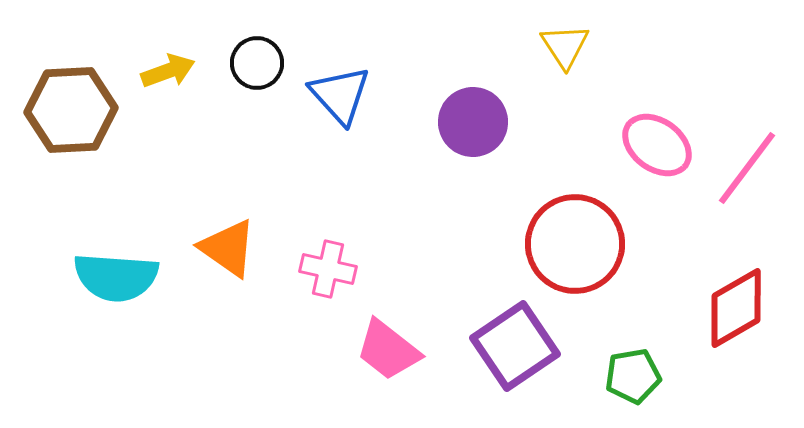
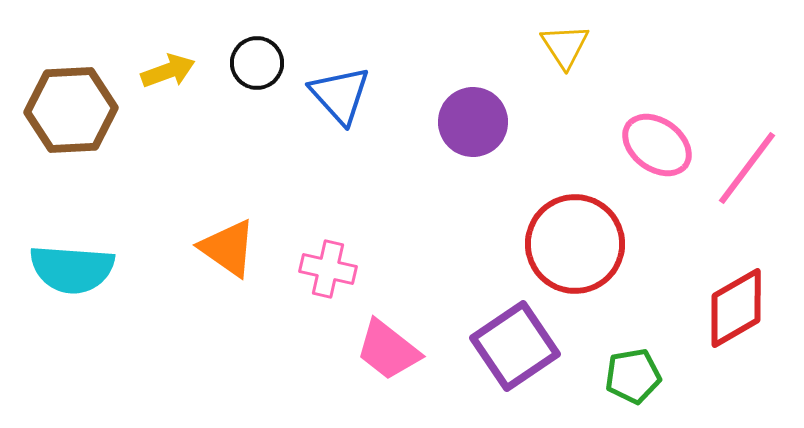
cyan semicircle: moved 44 px left, 8 px up
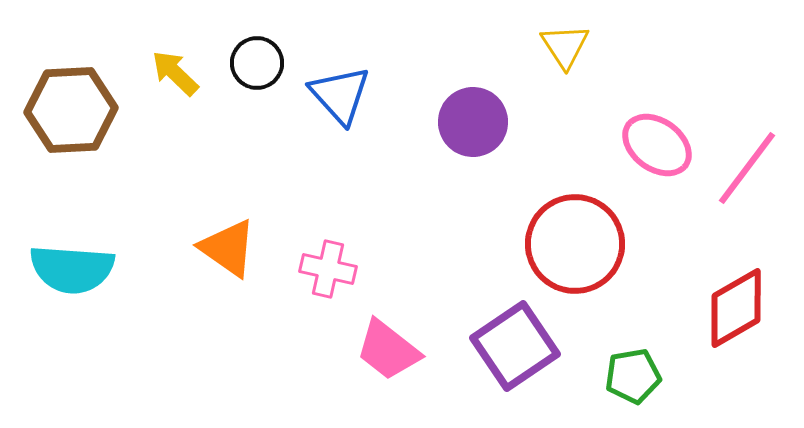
yellow arrow: moved 7 px right, 2 px down; rotated 116 degrees counterclockwise
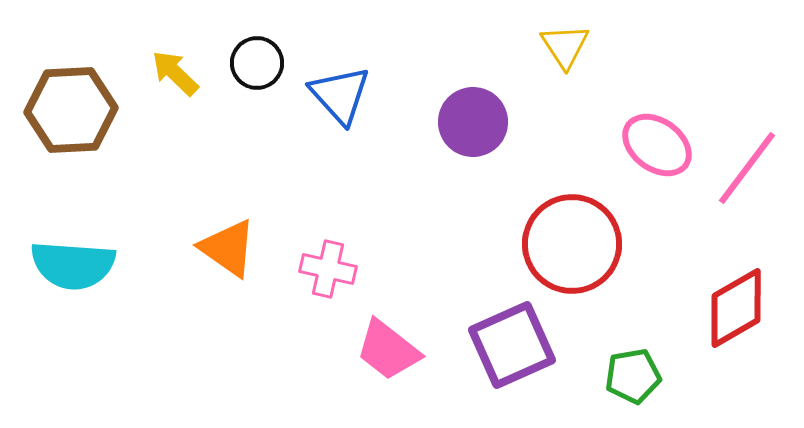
red circle: moved 3 px left
cyan semicircle: moved 1 px right, 4 px up
purple square: moved 3 px left, 1 px up; rotated 10 degrees clockwise
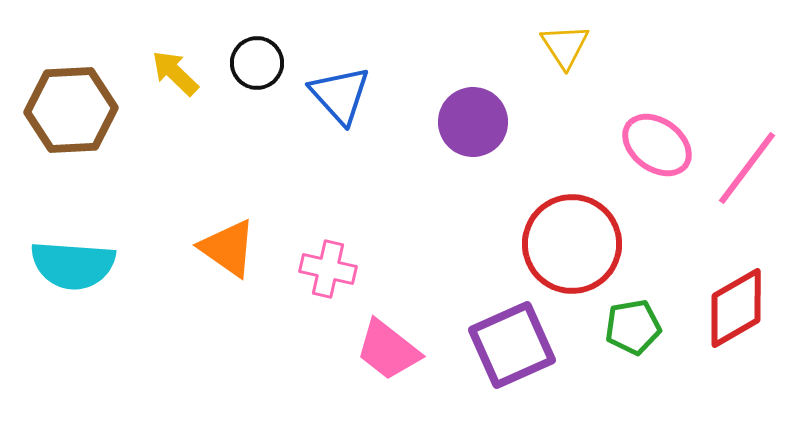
green pentagon: moved 49 px up
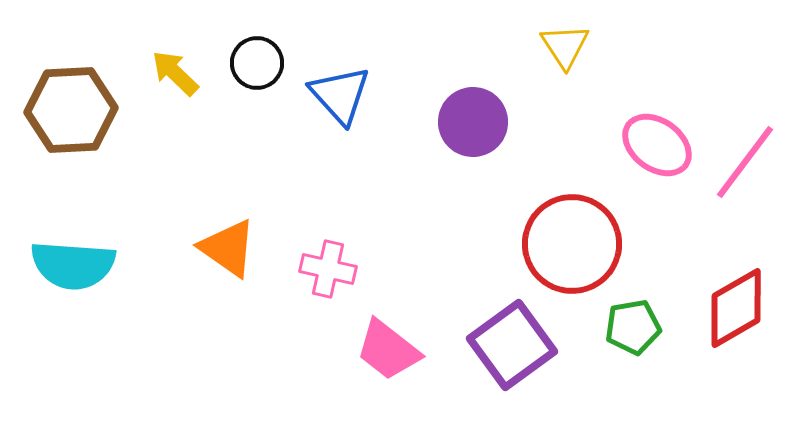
pink line: moved 2 px left, 6 px up
purple square: rotated 12 degrees counterclockwise
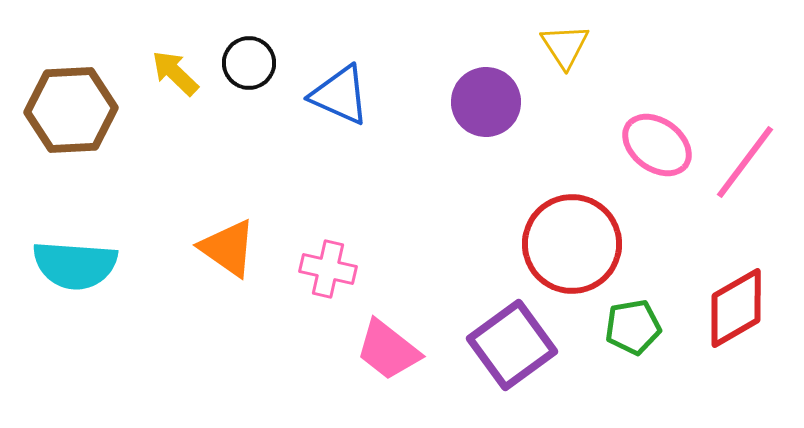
black circle: moved 8 px left
blue triangle: rotated 24 degrees counterclockwise
purple circle: moved 13 px right, 20 px up
cyan semicircle: moved 2 px right
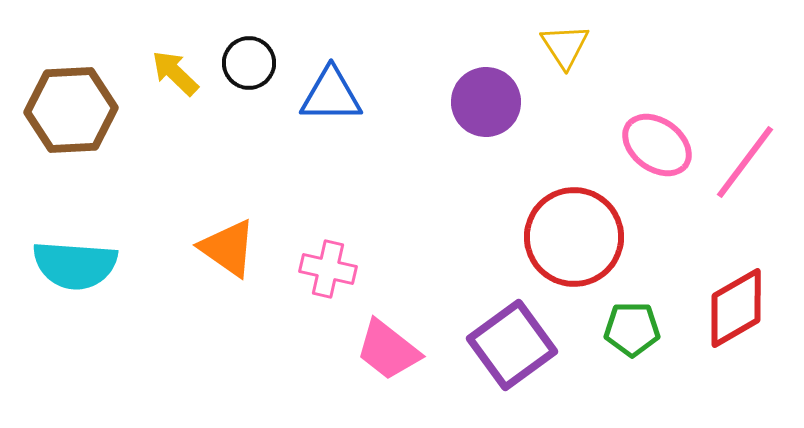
blue triangle: moved 9 px left; rotated 24 degrees counterclockwise
red circle: moved 2 px right, 7 px up
green pentagon: moved 1 px left, 2 px down; rotated 10 degrees clockwise
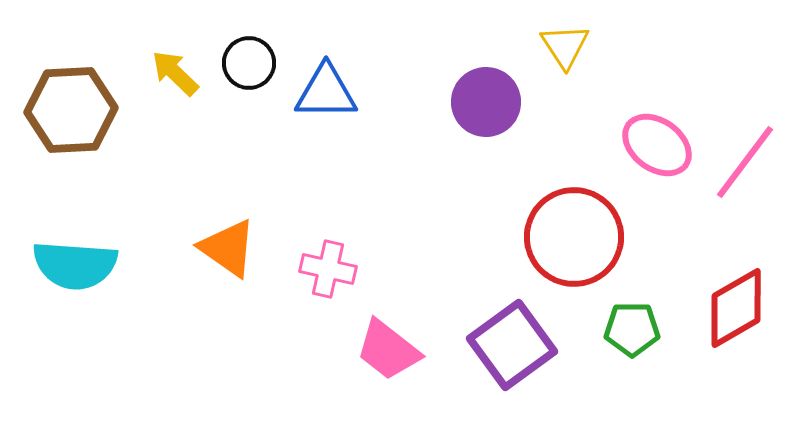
blue triangle: moved 5 px left, 3 px up
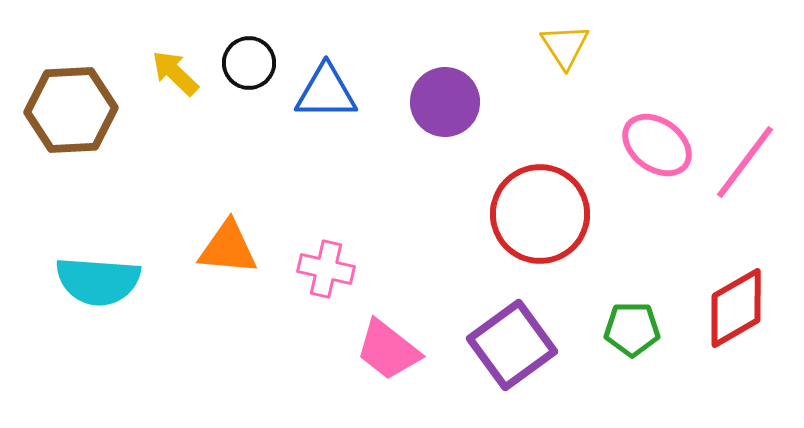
purple circle: moved 41 px left
red circle: moved 34 px left, 23 px up
orange triangle: rotated 30 degrees counterclockwise
cyan semicircle: moved 23 px right, 16 px down
pink cross: moved 2 px left
